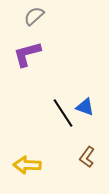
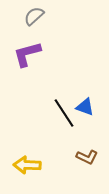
black line: moved 1 px right
brown L-shape: rotated 100 degrees counterclockwise
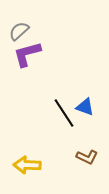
gray semicircle: moved 15 px left, 15 px down
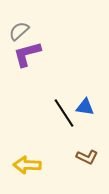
blue triangle: rotated 12 degrees counterclockwise
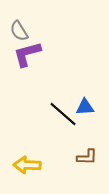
gray semicircle: rotated 80 degrees counterclockwise
blue triangle: rotated 12 degrees counterclockwise
black line: moved 1 px left, 1 px down; rotated 16 degrees counterclockwise
brown L-shape: rotated 25 degrees counterclockwise
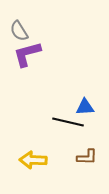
black line: moved 5 px right, 8 px down; rotated 28 degrees counterclockwise
yellow arrow: moved 6 px right, 5 px up
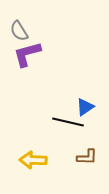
blue triangle: rotated 30 degrees counterclockwise
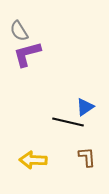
brown L-shape: rotated 95 degrees counterclockwise
